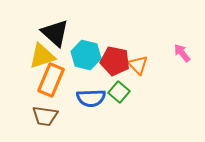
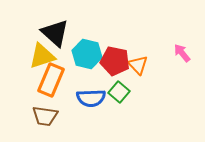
cyan hexagon: moved 1 px right, 1 px up
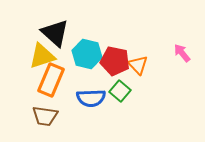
green square: moved 1 px right, 1 px up
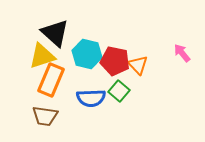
green square: moved 1 px left
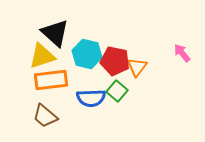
orange triangle: moved 1 px left, 2 px down; rotated 20 degrees clockwise
orange rectangle: rotated 60 degrees clockwise
green square: moved 2 px left
brown trapezoid: rotated 32 degrees clockwise
